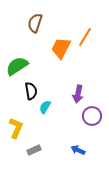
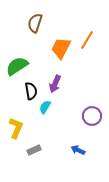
orange line: moved 2 px right, 3 px down
purple arrow: moved 23 px left, 10 px up; rotated 12 degrees clockwise
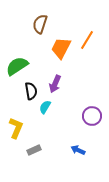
brown semicircle: moved 5 px right, 1 px down
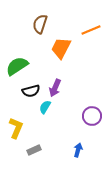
orange line: moved 4 px right, 10 px up; rotated 36 degrees clockwise
purple arrow: moved 4 px down
black semicircle: rotated 84 degrees clockwise
blue arrow: rotated 80 degrees clockwise
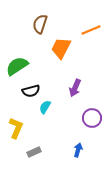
purple arrow: moved 20 px right
purple circle: moved 2 px down
gray rectangle: moved 2 px down
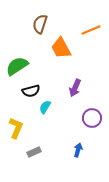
orange trapezoid: rotated 55 degrees counterclockwise
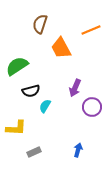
cyan semicircle: moved 1 px up
purple circle: moved 11 px up
yellow L-shape: rotated 70 degrees clockwise
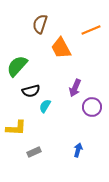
green semicircle: rotated 15 degrees counterclockwise
